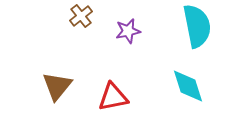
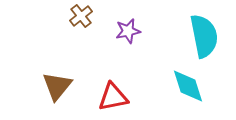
cyan semicircle: moved 7 px right, 10 px down
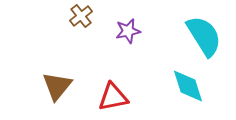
cyan semicircle: rotated 21 degrees counterclockwise
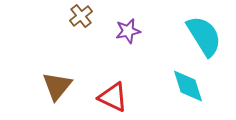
red triangle: rotated 36 degrees clockwise
